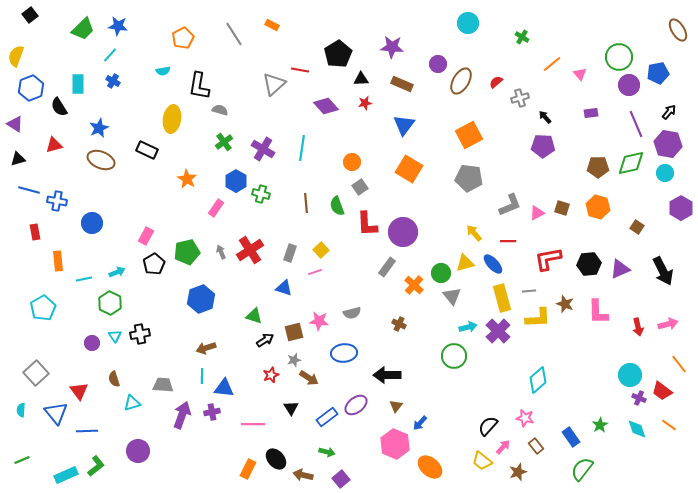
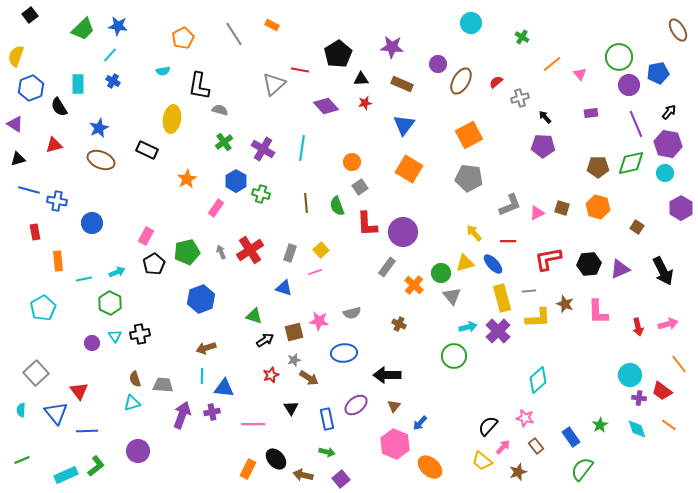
cyan circle at (468, 23): moved 3 px right
orange star at (187, 179): rotated 12 degrees clockwise
brown semicircle at (114, 379): moved 21 px right
purple cross at (639, 398): rotated 16 degrees counterclockwise
brown triangle at (396, 406): moved 2 px left
blue rectangle at (327, 417): moved 2 px down; rotated 65 degrees counterclockwise
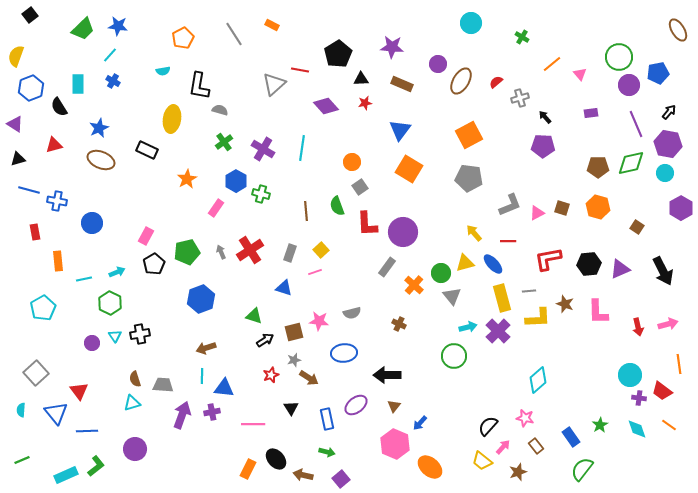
blue triangle at (404, 125): moved 4 px left, 5 px down
brown line at (306, 203): moved 8 px down
orange line at (679, 364): rotated 30 degrees clockwise
purple circle at (138, 451): moved 3 px left, 2 px up
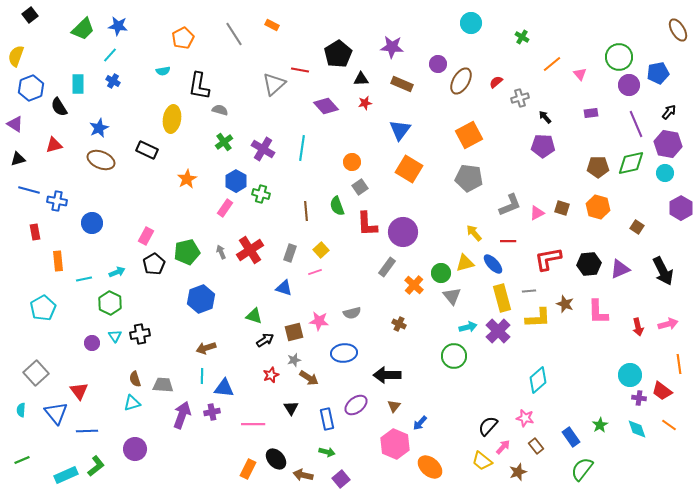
pink rectangle at (216, 208): moved 9 px right
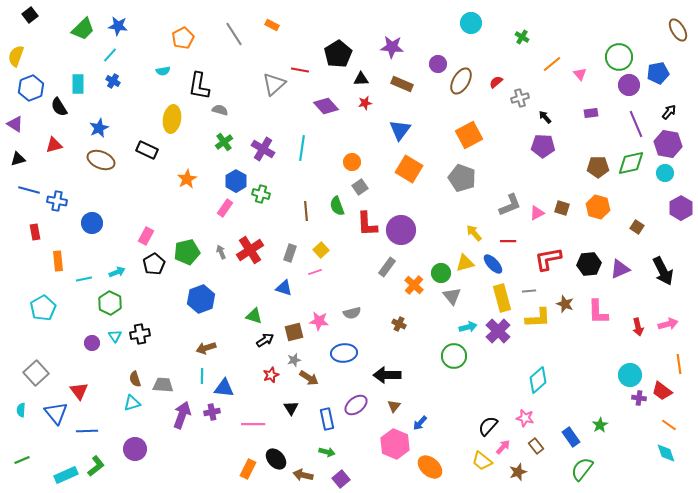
gray pentagon at (469, 178): moved 7 px left; rotated 12 degrees clockwise
purple circle at (403, 232): moved 2 px left, 2 px up
cyan diamond at (637, 429): moved 29 px right, 24 px down
